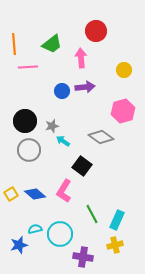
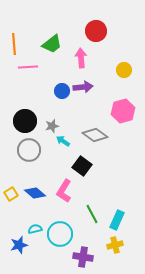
purple arrow: moved 2 px left
gray diamond: moved 6 px left, 2 px up
blue diamond: moved 1 px up
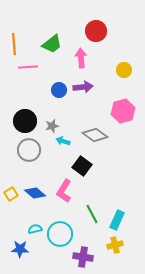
blue circle: moved 3 px left, 1 px up
cyan arrow: rotated 16 degrees counterclockwise
blue star: moved 1 px right, 4 px down; rotated 18 degrees clockwise
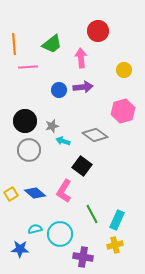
red circle: moved 2 px right
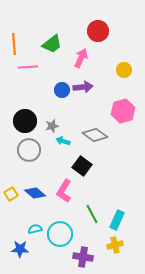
pink arrow: rotated 30 degrees clockwise
blue circle: moved 3 px right
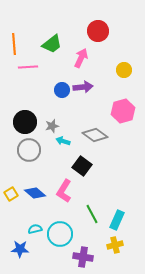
black circle: moved 1 px down
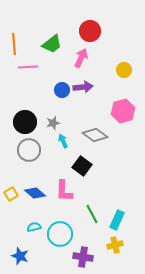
red circle: moved 8 px left
gray star: moved 1 px right, 3 px up
cyan arrow: rotated 48 degrees clockwise
pink L-shape: rotated 30 degrees counterclockwise
cyan semicircle: moved 1 px left, 2 px up
blue star: moved 7 px down; rotated 18 degrees clockwise
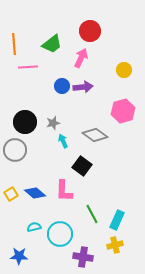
blue circle: moved 4 px up
gray circle: moved 14 px left
blue star: moved 1 px left; rotated 18 degrees counterclockwise
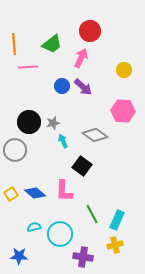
purple arrow: rotated 48 degrees clockwise
pink hexagon: rotated 20 degrees clockwise
black circle: moved 4 px right
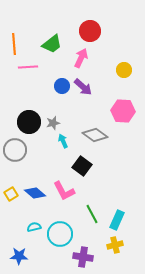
pink L-shape: rotated 30 degrees counterclockwise
